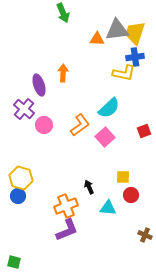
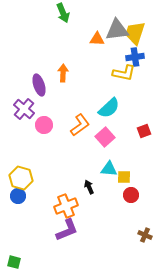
yellow square: moved 1 px right
cyan triangle: moved 1 px right, 39 px up
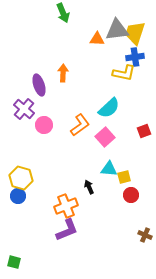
yellow square: rotated 16 degrees counterclockwise
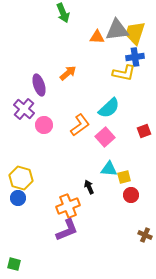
orange triangle: moved 2 px up
orange arrow: moved 5 px right; rotated 48 degrees clockwise
blue circle: moved 2 px down
orange cross: moved 2 px right
green square: moved 2 px down
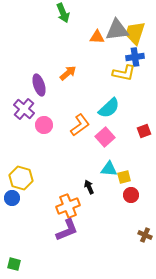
blue circle: moved 6 px left
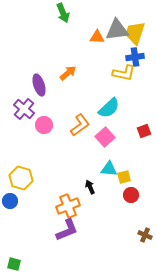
black arrow: moved 1 px right
blue circle: moved 2 px left, 3 px down
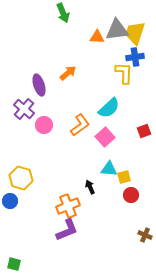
yellow L-shape: rotated 100 degrees counterclockwise
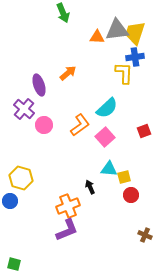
cyan semicircle: moved 2 px left
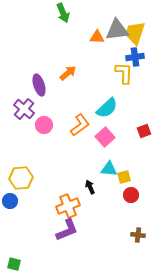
yellow hexagon: rotated 20 degrees counterclockwise
brown cross: moved 7 px left; rotated 16 degrees counterclockwise
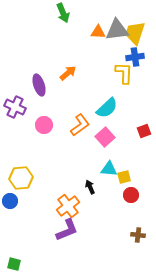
orange triangle: moved 1 px right, 5 px up
purple cross: moved 9 px left, 2 px up; rotated 15 degrees counterclockwise
orange cross: rotated 15 degrees counterclockwise
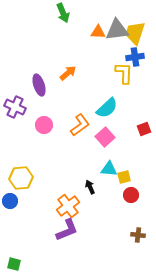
red square: moved 2 px up
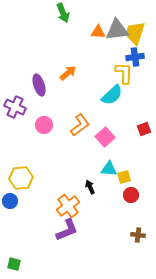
cyan semicircle: moved 5 px right, 13 px up
